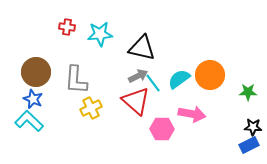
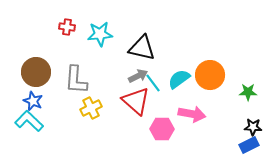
blue star: moved 2 px down
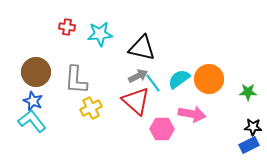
orange circle: moved 1 px left, 4 px down
cyan L-shape: moved 3 px right; rotated 8 degrees clockwise
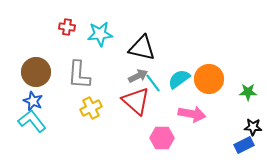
gray L-shape: moved 3 px right, 5 px up
pink hexagon: moved 9 px down
blue rectangle: moved 5 px left
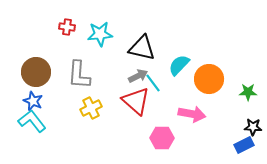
cyan semicircle: moved 14 px up; rotated 10 degrees counterclockwise
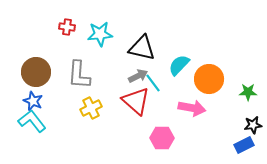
pink arrow: moved 6 px up
black star: moved 2 px up; rotated 12 degrees counterclockwise
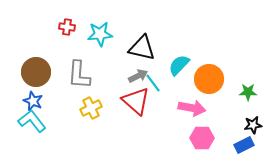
pink hexagon: moved 40 px right
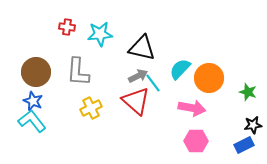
cyan semicircle: moved 1 px right, 4 px down
gray L-shape: moved 1 px left, 3 px up
orange circle: moved 1 px up
green star: rotated 18 degrees clockwise
pink hexagon: moved 6 px left, 3 px down
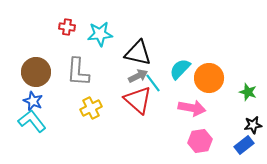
black triangle: moved 4 px left, 5 px down
red triangle: moved 2 px right, 1 px up
pink hexagon: moved 4 px right; rotated 10 degrees counterclockwise
blue rectangle: rotated 12 degrees counterclockwise
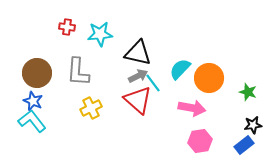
brown circle: moved 1 px right, 1 px down
